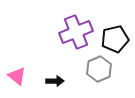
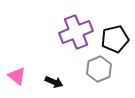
black arrow: moved 1 px left, 1 px down; rotated 24 degrees clockwise
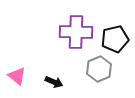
purple cross: rotated 24 degrees clockwise
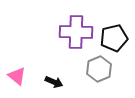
black pentagon: moved 1 px left, 1 px up
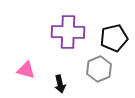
purple cross: moved 8 px left
pink triangle: moved 9 px right, 6 px up; rotated 24 degrees counterclockwise
black arrow: moved 6 px right, 2 px down; rotated 54 degrees clockwise
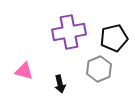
purple cross: moved 1 px right; rotated 12 degrees counterclockwise
pink triangle: moved 2 px left, 1 px down
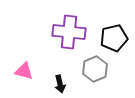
purple cross: rotated 16 degrees clockwise
gray hexagon: moved 4 px left
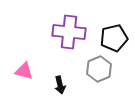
gray hexagon: moved 4 px right
black arrow: moved 1 px down
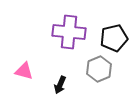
black arrow: rotated 36 degrees clockwise
